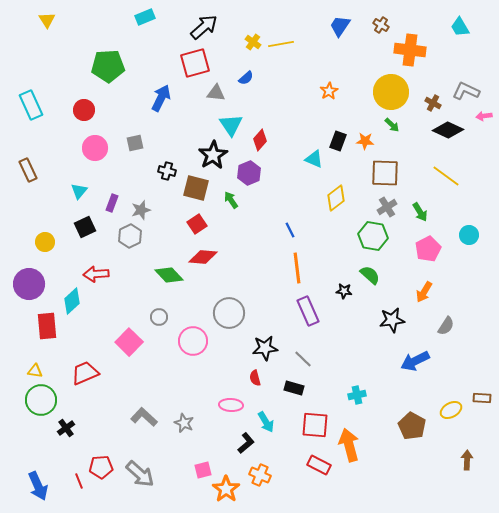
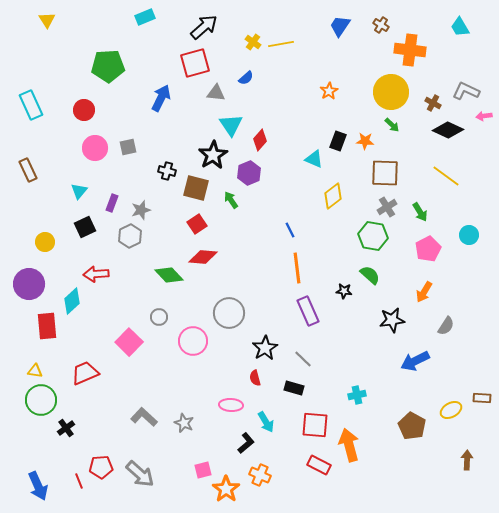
gray square at (135, 143): moved 7 px left, 4 px down
yellow diamond at (336, 198): moved 3 px left, 2 px up
black star at (265, 348): rotated 25 degrees counterclockwise
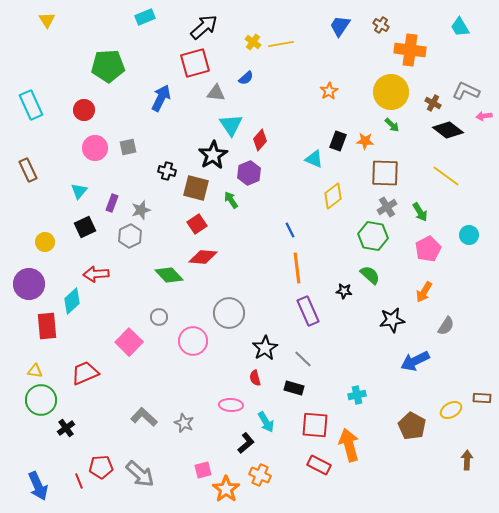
black diamond at (448, 130): rotated 12 degrees clockwise
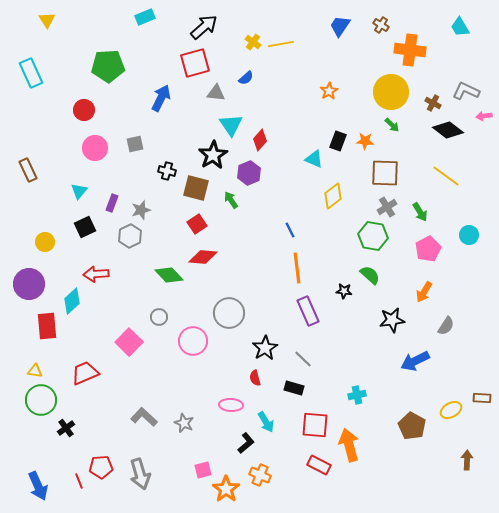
cyan rectangle at (31, 105): moved 32 px up
gray square at (128, 147): moved 7 px right, 3 px up
gray arrow at (140, 474): rotated 32 degrees clockwise
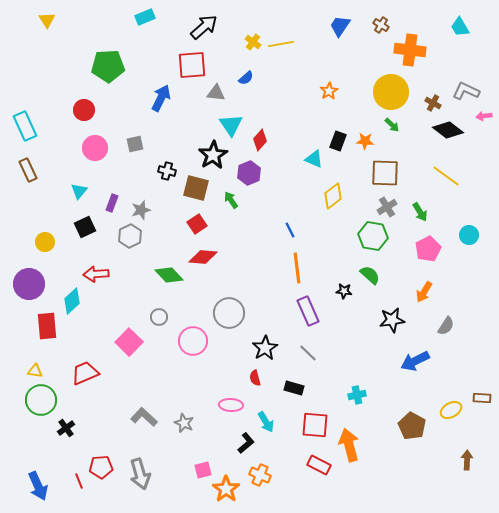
red square at (195, 63): moved 3 px left, 2 px down; rotated 12 degrees clockwise
cyan rectangle at (31, 73): moved 6 px left, 53 px down
gray line at (303, 359): moved 5 px right, 6 px up
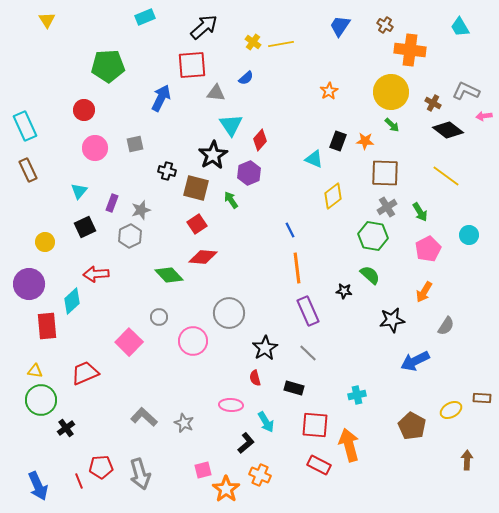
brown cross at (381, 25): moved 4 px right
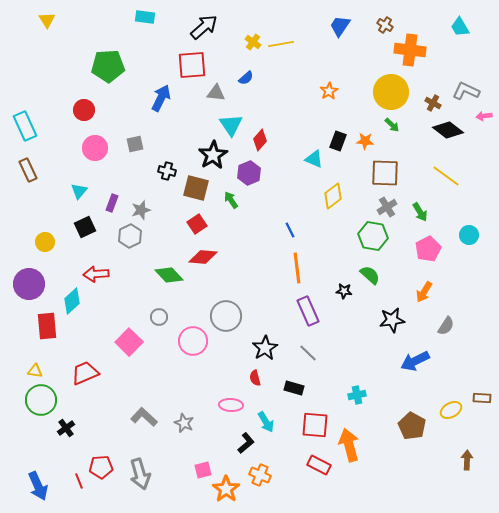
cyan rectangle at (145, 17): rotated 30 degrees clockwise
gray circle at (229, 313): moved 3 px left, 3 px down
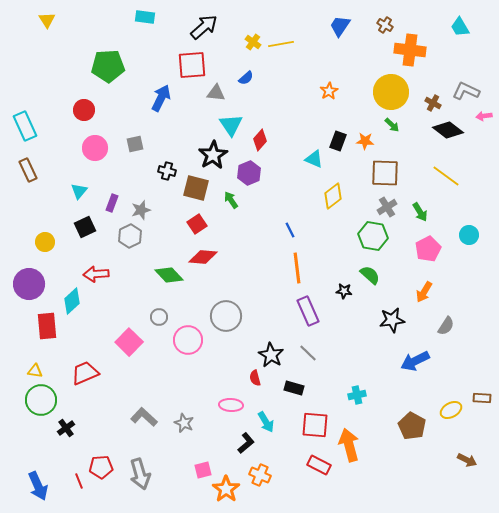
pink circle at (193, 341): moved 5 px left, 1 px up
black star at (265, 348): moved 6 px right, 7 px down; rotated 10 degrees counterclockwise
brown arrow at (467, 460): rotated 114 degrees clockwise
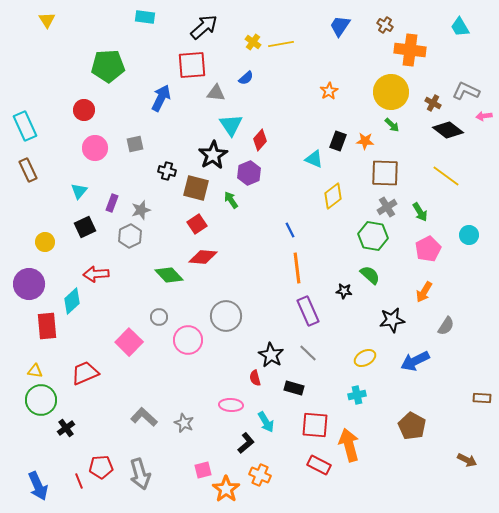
yellow ellipse at (451, 410): moved 86 px left, 52 px up
